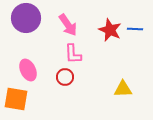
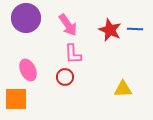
orange square: rotated 10 degrees counterclockwise
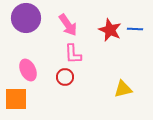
yellow triangle: rotated 12 degrees counterclockwise
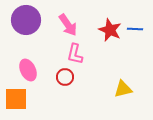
purple circle: moved 2 px down
pink L-shape: moved 2 px right; rotated 15 degrees clockwise
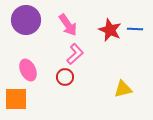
pink L-shape: rotated 145 degrees counterclockwise
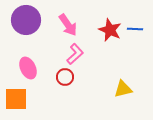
pink ellipse: moved 2 px up
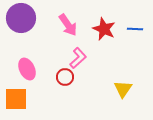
purple circle: moved 5 px left, 2 px up
red star: moved 6 px left, 1 px up
pink L-shape: moved 3 px right, 4 px down
pink ellipse: moved 1 px left, 1 px down
yellow triangle: rotated 42 degrees counterclockwise
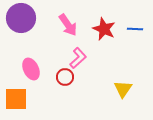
pink ellipse: moved 4 px right
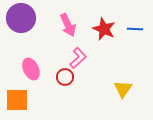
pink arrow: rotated 10 degrees clockwise
orange square: moved 1 px right, 1 px down
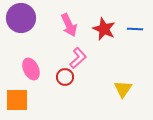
pink arrow: moved 1 px right
